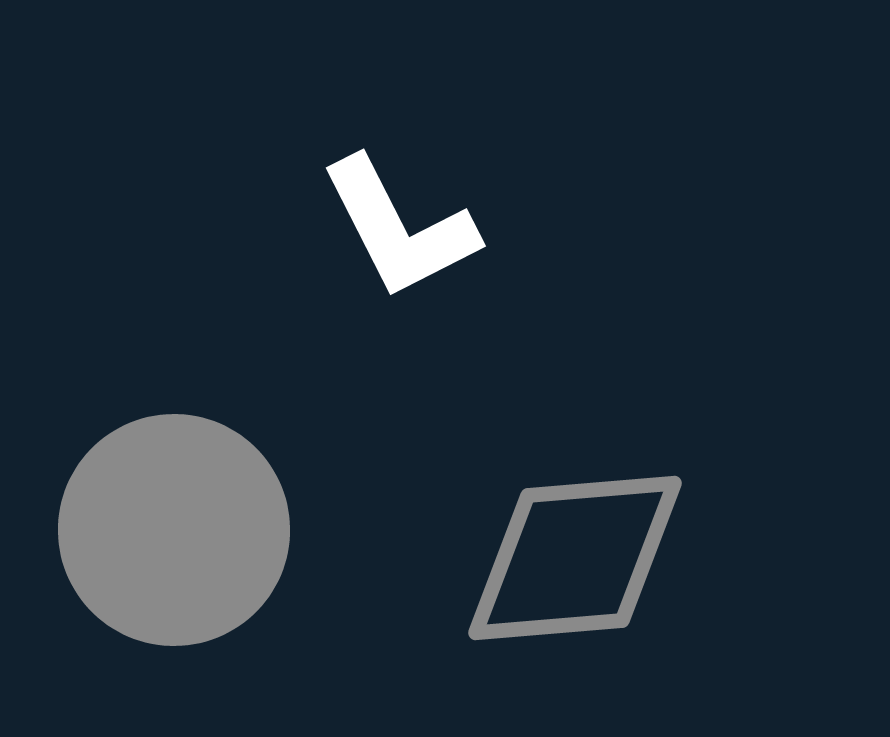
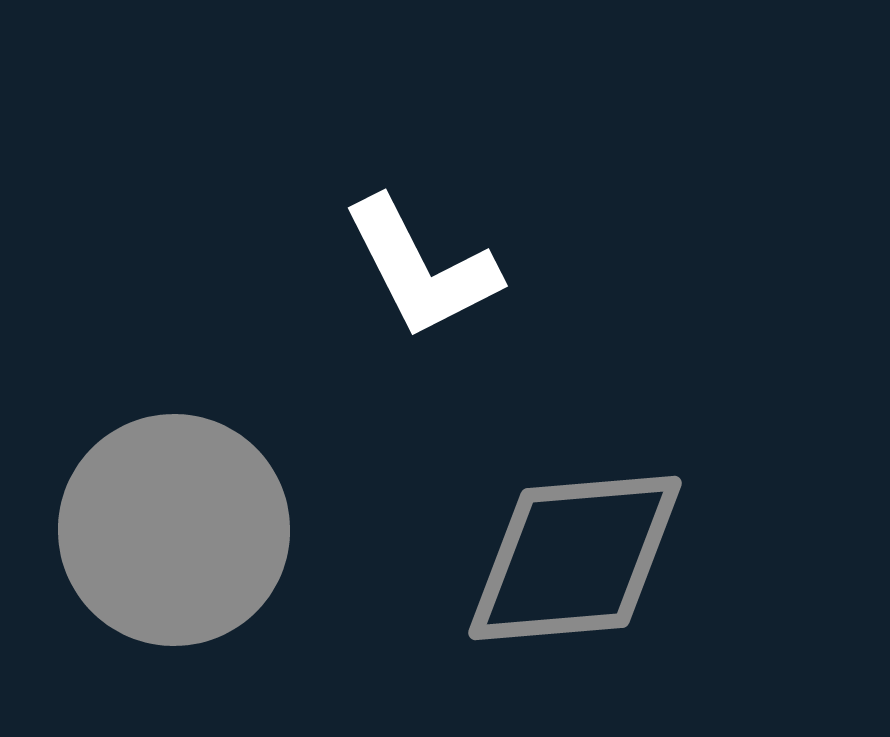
white L-shape: moved 22 px right, 40 px down
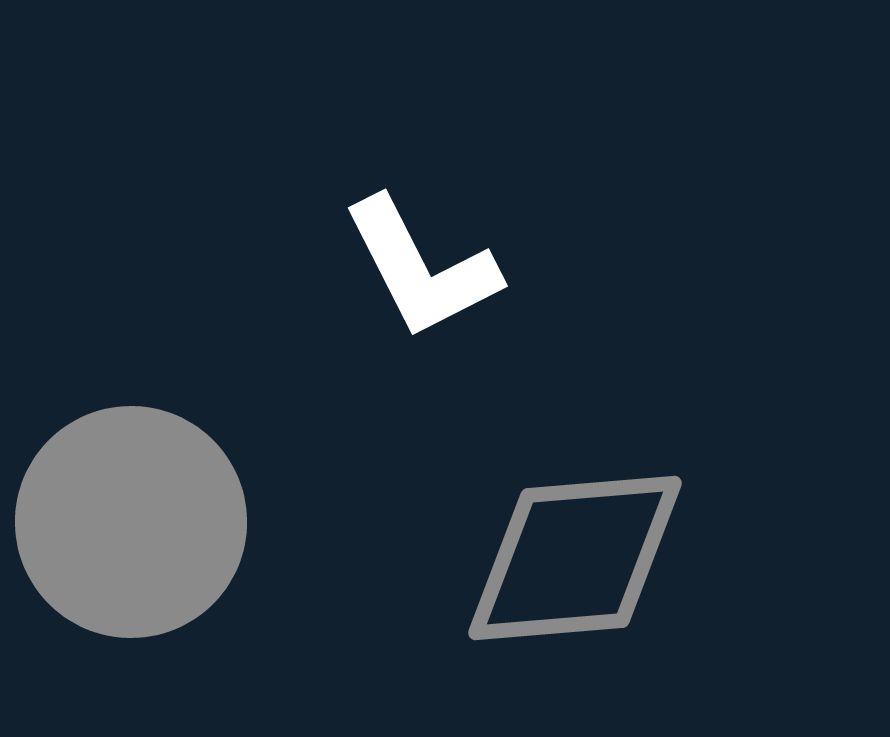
gray circle: moved 43 px left, 8 px up
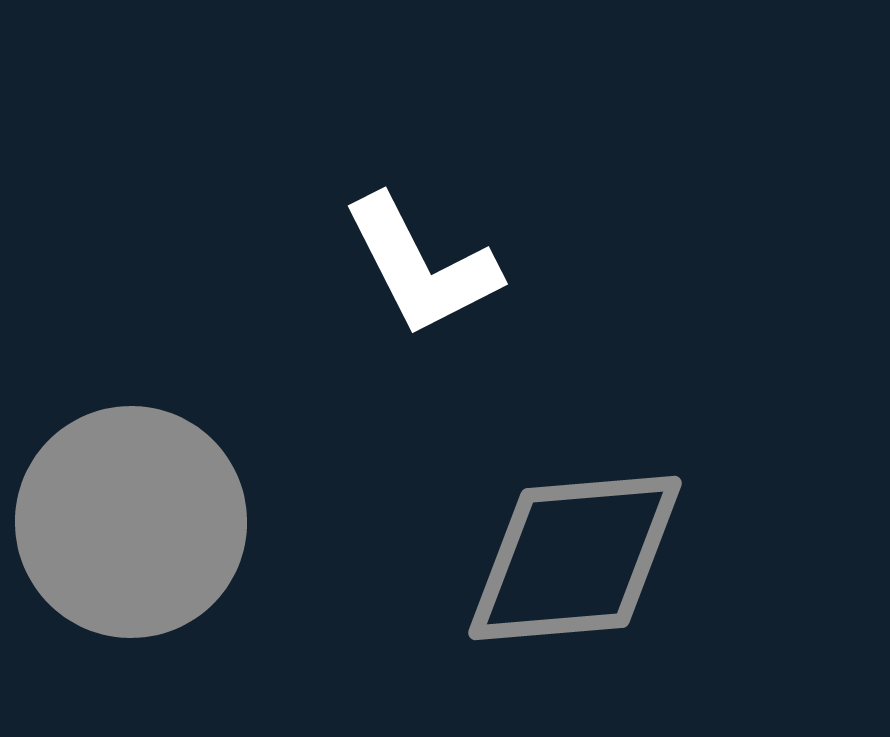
white L-shape: moved 2 px up
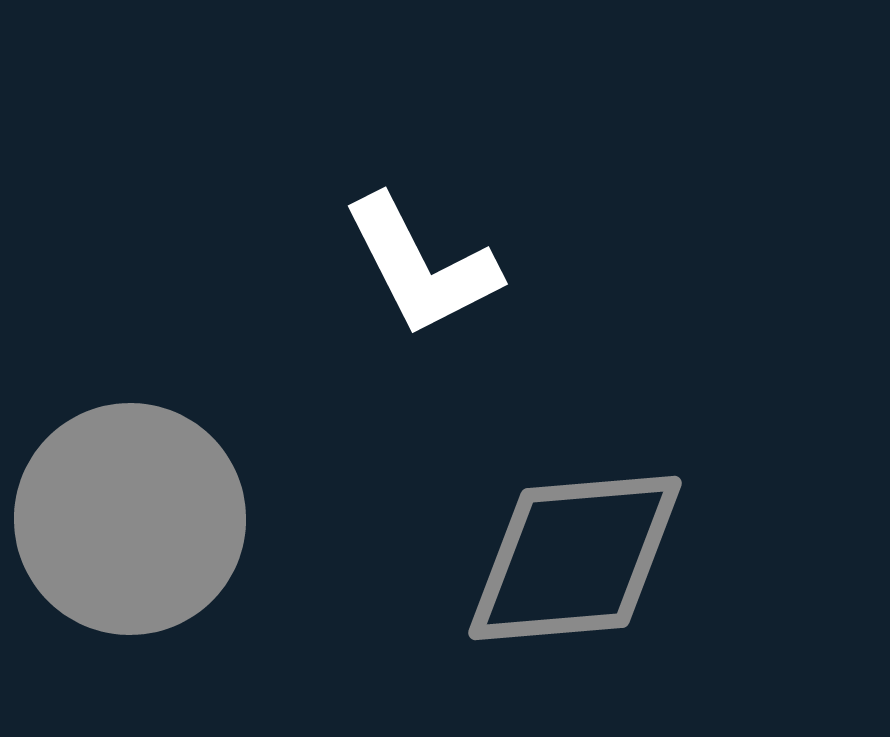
gray circle: moved 1 px left, 3 px up
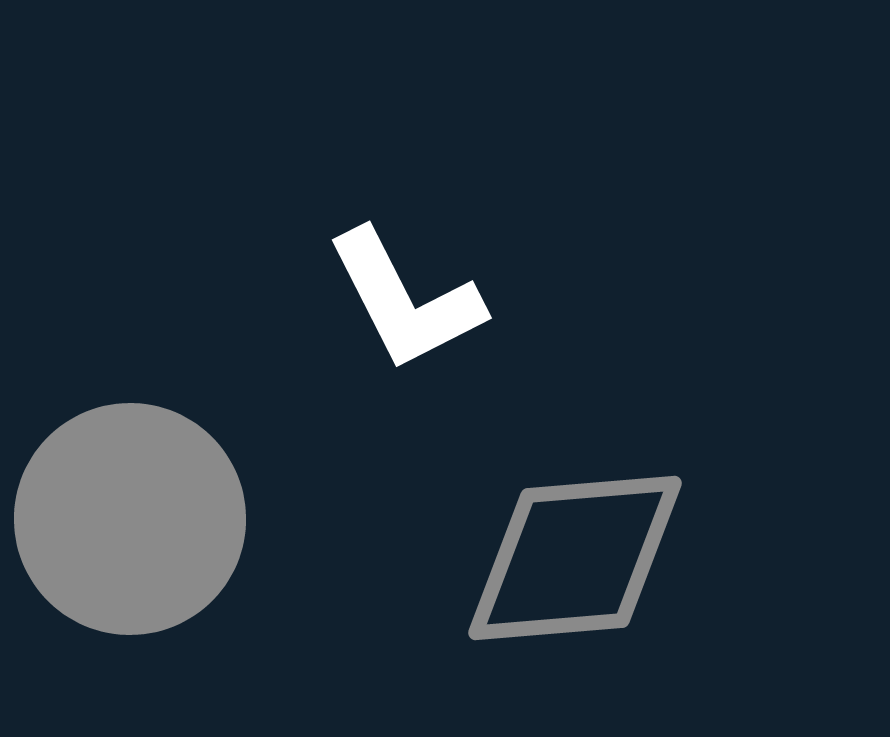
white L-shape: moved 16 px left, 34 px down
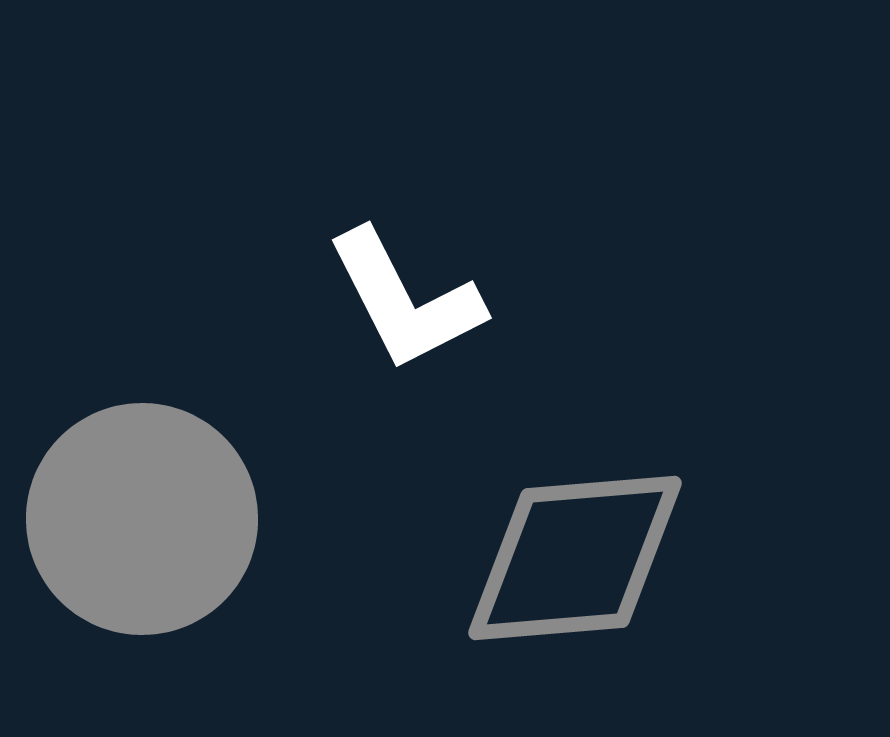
gray circle: moved 12 px right
